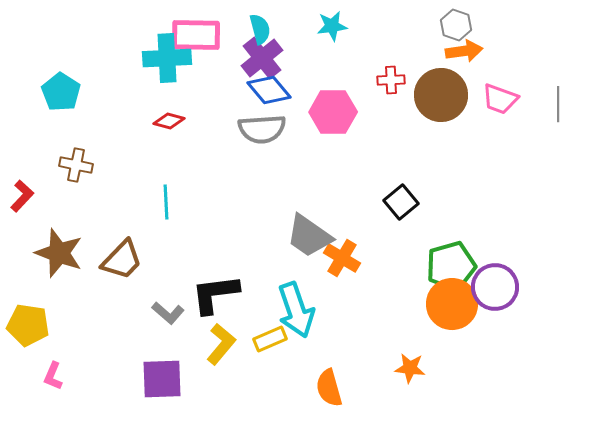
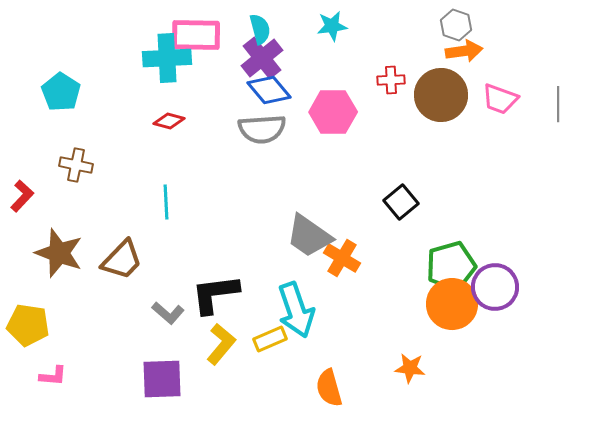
pink L-shape: rotated 108 degrees counterclockwise
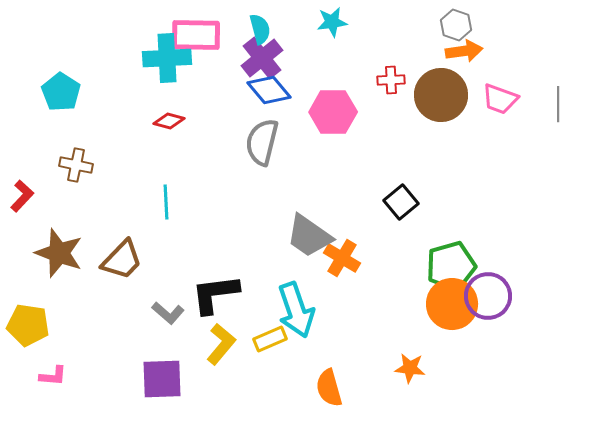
cyan star: moved 4 px up
gray semicircle: moved 13 px down; rotated 108 degrees clockwise
purple circle: moved 7 px left, 9 px down
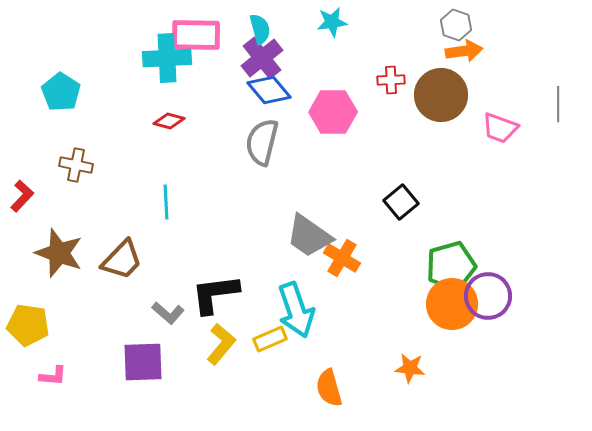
pink trapezoid: moved 29 px down
purple square: moved 19 px left, 17 px up
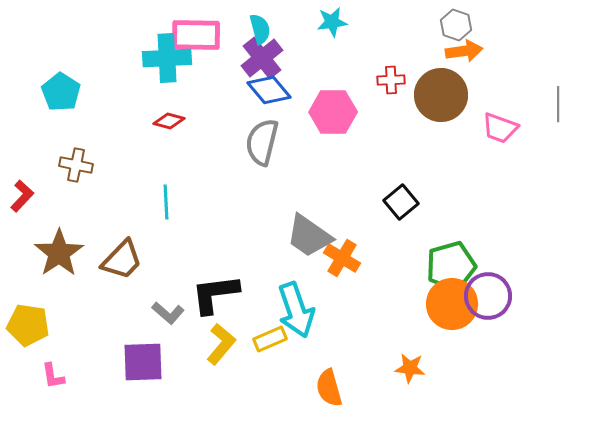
brown star: rotated 18 degrees clockwise
pink L-shape: rotated 76 degrees clockwise
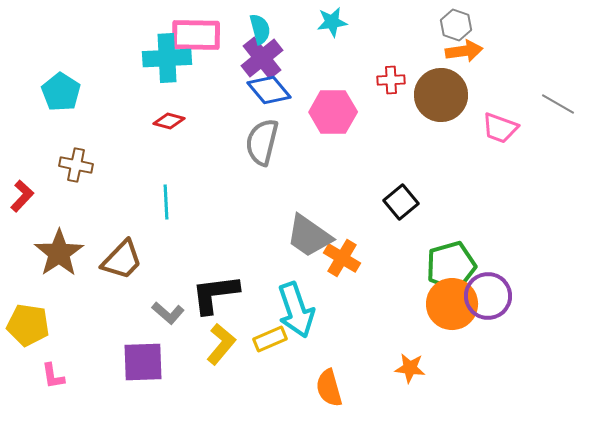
gray line: rotated 60 degrees counterclockwise
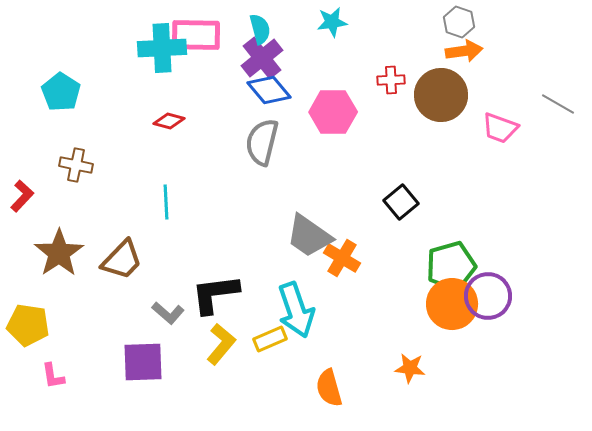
gray hexagon: moved 3 px right, 3 px up
cyan cross: moved 5 px left, 10 px up
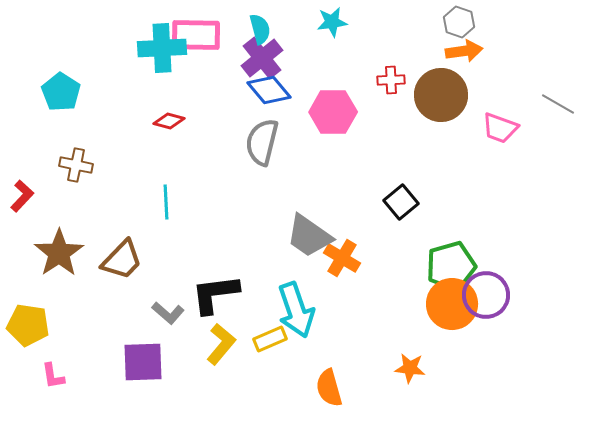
purple circle: moved 2 px left, 1 px up
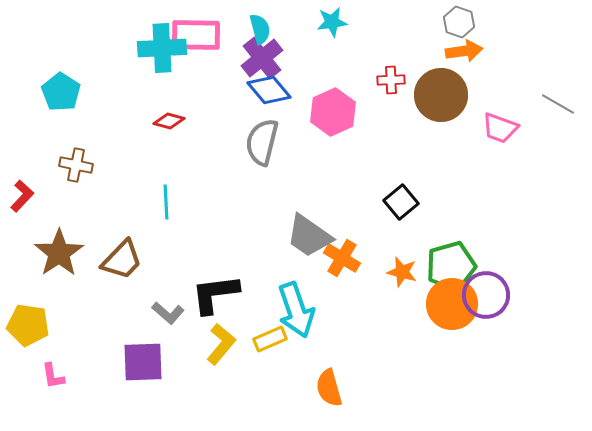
pink hexagon: rotated 24 degrees counterclockwise
orange star: moved 8 px left, 96 px up; rotated 8 degrees clockwise
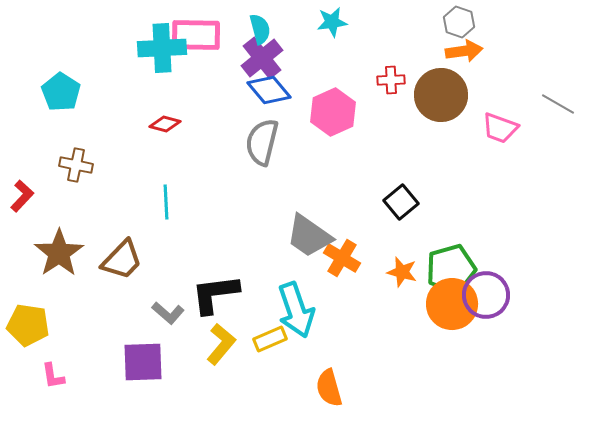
red diamond: moved 4 px left, 3 px down
green pentagon: moved 3 px down
